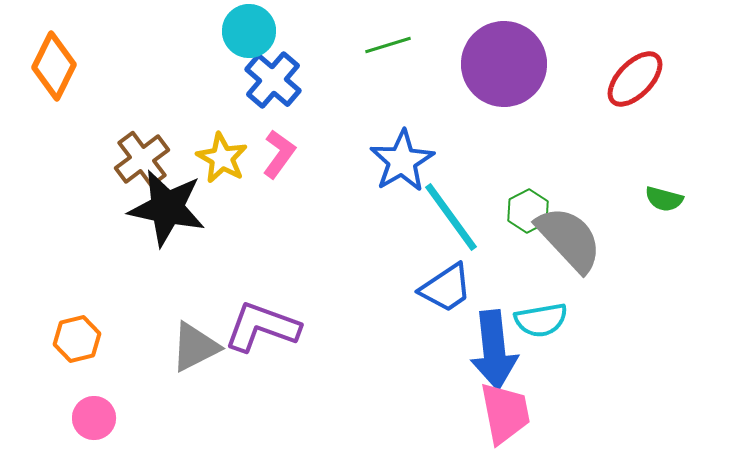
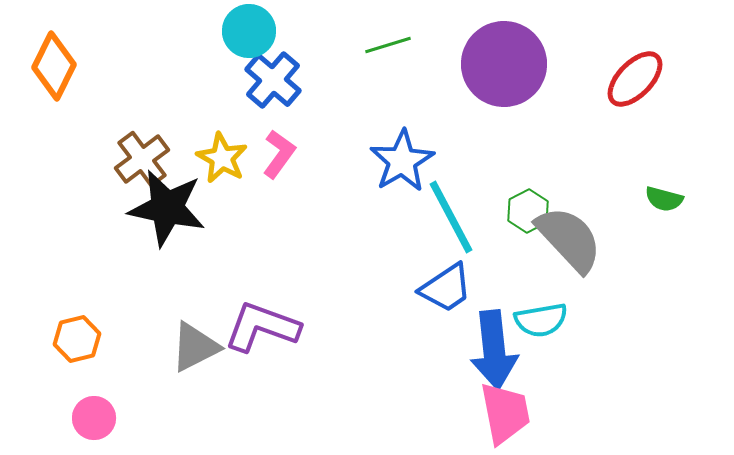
cyan line: rotated 8 degrees clockwise
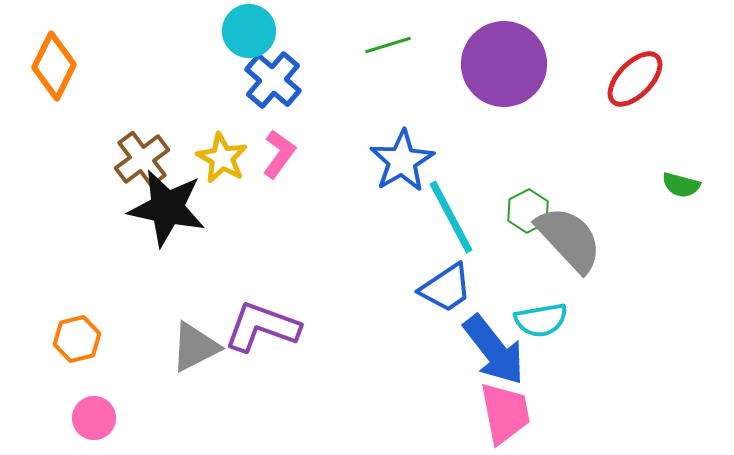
green semicircle: moved 17 px right, 14 px up
blue arrow: rotated 32 degrees counterclockwise
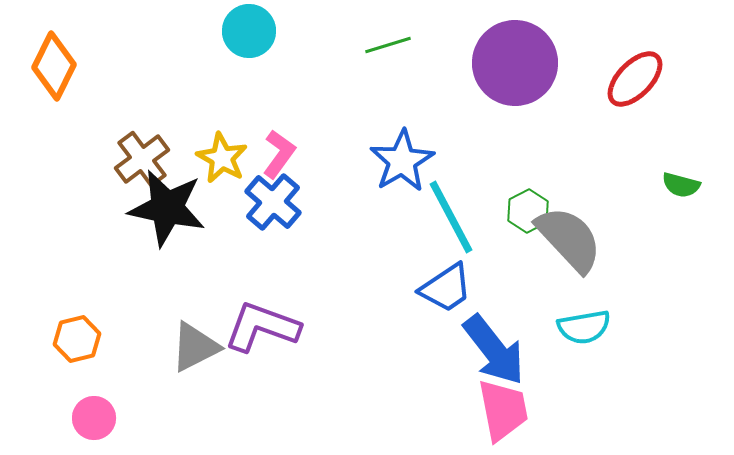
purple circle: moved 11 px right, 1 px up
blue cross: moved 122 px down
cyan semicircle: moved 43 px right, 7 px down
pink trapezoid: moved 2 px left, 3 px up
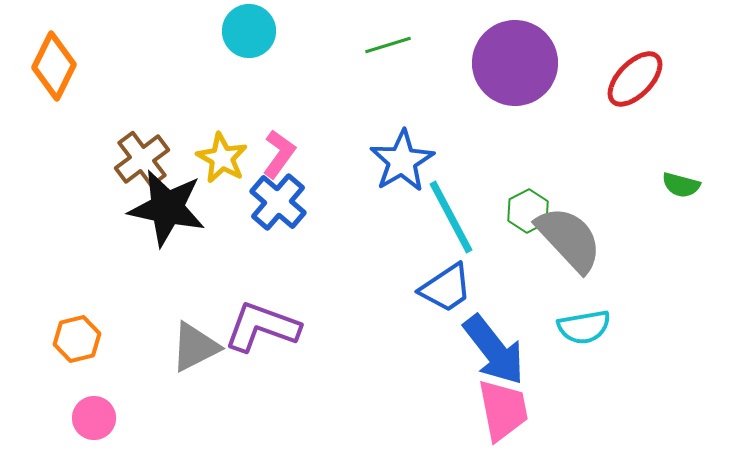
blue cross: moved 5 px right
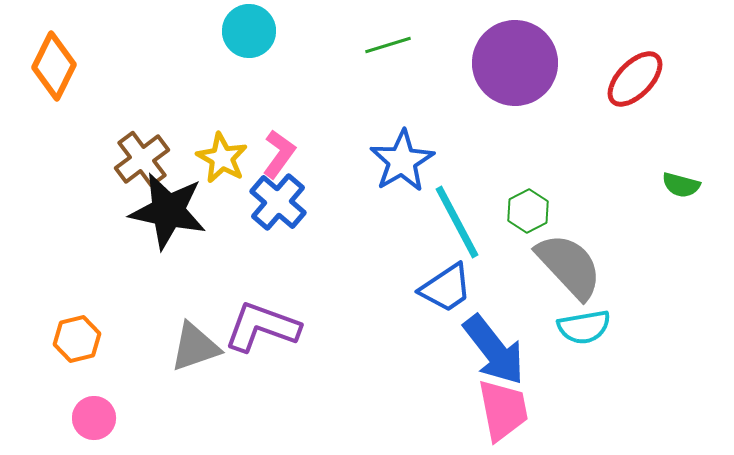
black star: moved 1 px right, 3 px down
cyan line: moved 6 px right, 5 px down
gray semicircle: moved 27 px down
gray triangle: rotated 8 degrees clockwise
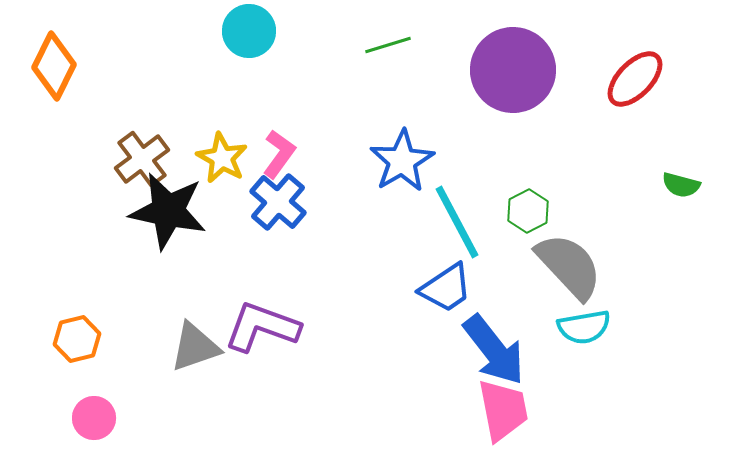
purple circle: moved 2 px left, 7 px down
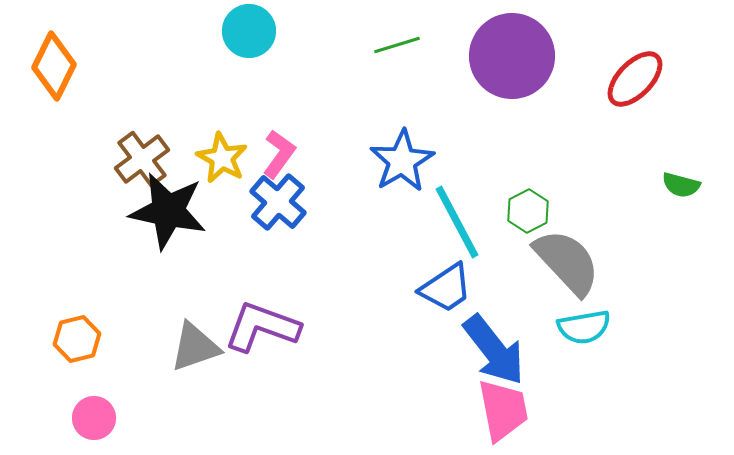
green line: moved 9 px right
purple circle: moved 1 px left, 14 px up
gray semicircle: moved 2 px left, 4 px up
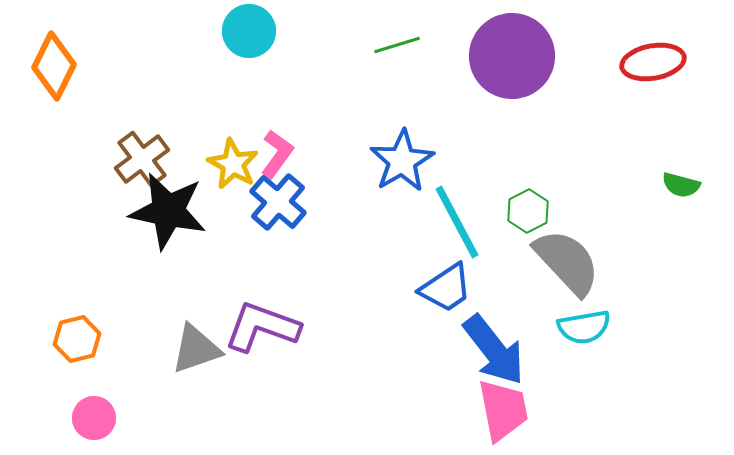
red ellipse: moved 18 px right, 17 px up; rotated 36 degrees clockwise
pink L-shape: moved 2 px left
yellow star: moved 11 px right, 6 px down
gray triangle: moved 1 px right, 2 px down
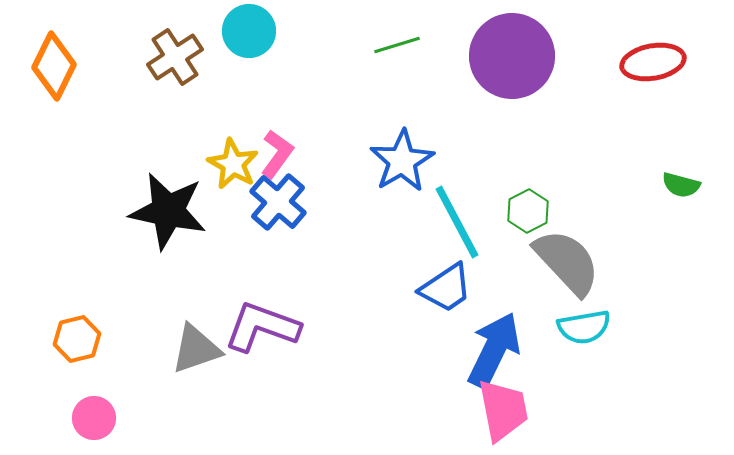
brown cross: moved 33 px right, 102 px up; rotated 4 degrees clockwise
blue arrow: rotated 116 degrees counterclockwise
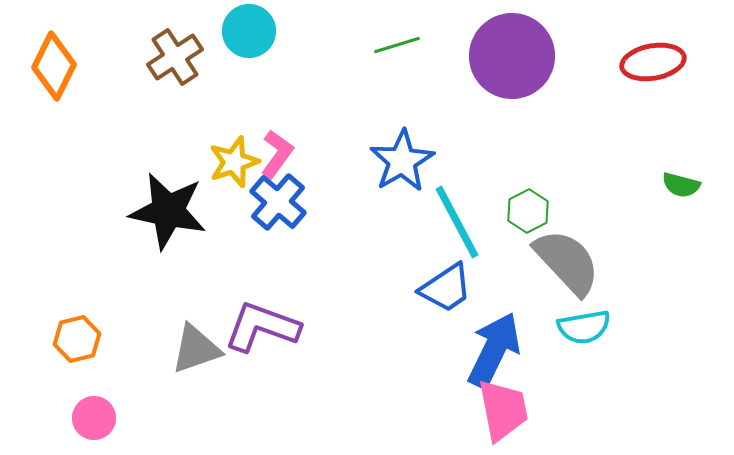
yellow star: moved 1 px right, 2 px up; rotated 24 degrees clockwise
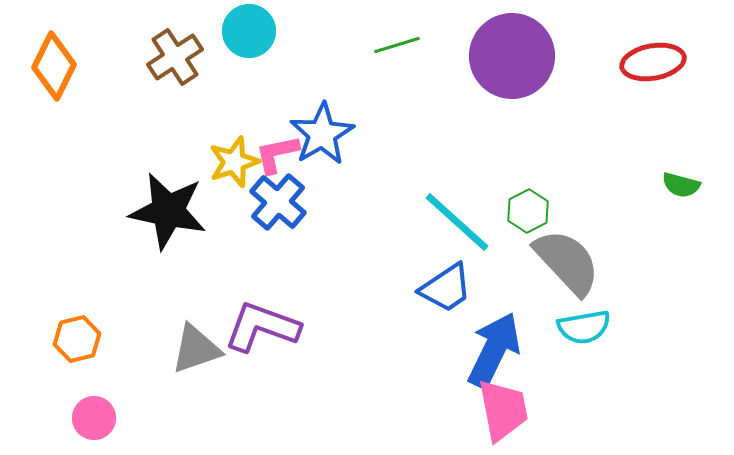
pink L-shape: rotated 138 degrees counterclockwise
blue star: moved 80 px left, 27 px up
cyan line: rotated 20 degrees counterclockwise
